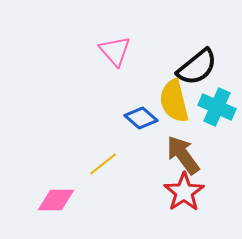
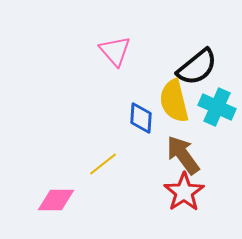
blue diamond: rotated 52 degrees clockwise
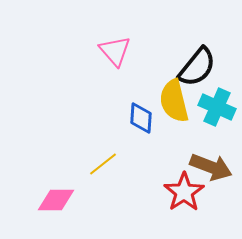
black semicircle: rotated 12 degrees counterclockwise
brown arrow: moved 28 px right, 12 px down; rotated 147 degrees clockwise
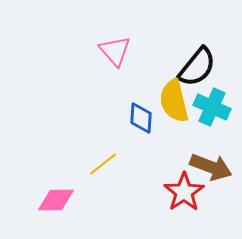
cyan cross: moved 5 px left
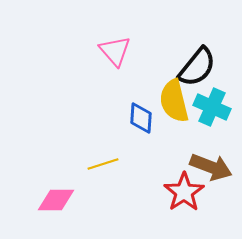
yellow line: rotated 20 degrees clockwise
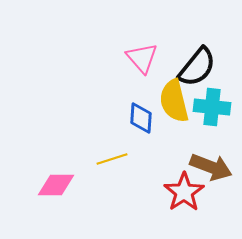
pink triangle: moved 27 px right, 7 px down
cyan cross: rotated 18 degrees counterclockwise
yellow line: moved 9 px right, 5 px up
pink diamond: moved 15 px up
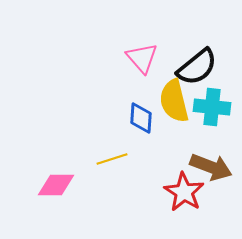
black semicircle: rotated 12 degrees clockwise
red star: rotated 6 degrees counterclockwise
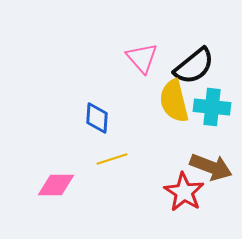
black semicircle: moved 3 px left, 1 px up
blue diamond: moved 44 px left
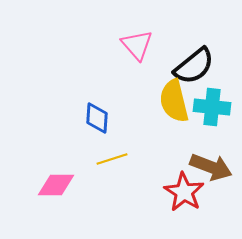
pink triangle: moved 5 px left, 13 px up
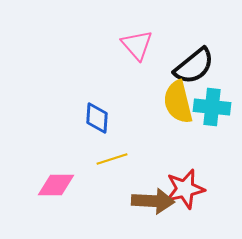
yellow semicircle: moved 4 px right, 1 px down
brown arrow: moved 58 px left, 34 px down; rotated 18 degrees counterclockwise
red star: moved 1 px right, 3 px up; rotated 27 degrees clockwise
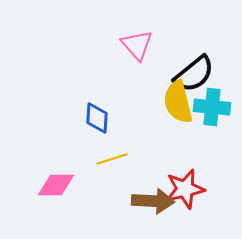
black semicircle: moved 8 px down
